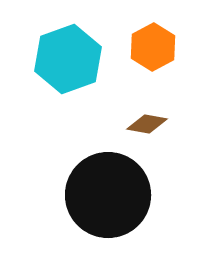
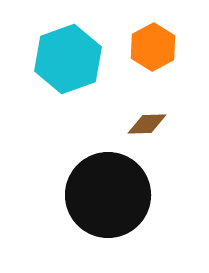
brown diamond: rotated 12 degrees counterclockwise
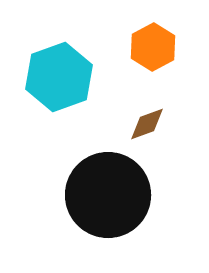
cyan hexagon: moved 9 px left, 18 px down
brown diamond: rotated 18 degrees counterclockwise
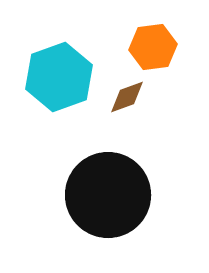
orange hexagon: rotated 21 degrees clockwise
brown diamond: moved 20 px left, 27 px up
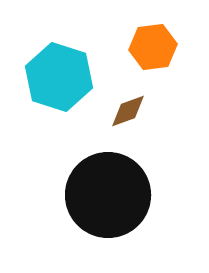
cyan hexagon: rotated 22 degrees counterclockwise
brown diamond: moved 1 px right, 14 px down
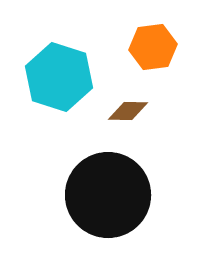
brown diamond: rotated 21 degrees clockwise
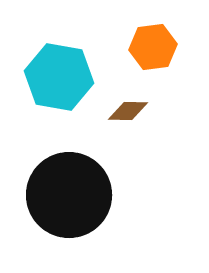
cyan hexagon: rotated 8 degrees counterclockwise
black circle: moved 39 px left
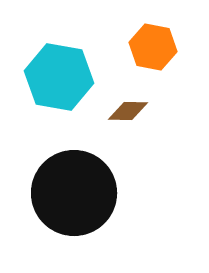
orange hexagon: rotated 18 degrees clockwise
black circle: moved 5 px right, 2 px up
